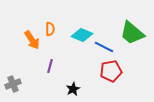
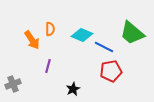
purple line: moved 2 px left
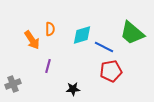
cyan diamond: rotated 40 degrees counterclockwise
black star: rotated 24 degrees clockwise
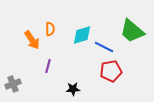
green trapezoid: moved 2 px up
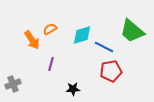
orange semicircle: rotated 120 degrees counterclockwise
purple line: moved 3 px right, 2 px up
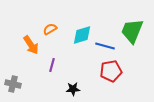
green trapezoid: rotated 72 degrees clockwise
orange arrow: moved 1 px left, 5 px down
blue line: moved 1 px right, 1 px up; rotated 12 degrees counterclockwise
purple line: moved 1 px right, 1 px down
gray cross: rotated 35 degrees clockwise
